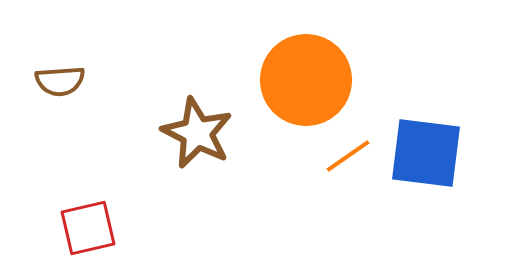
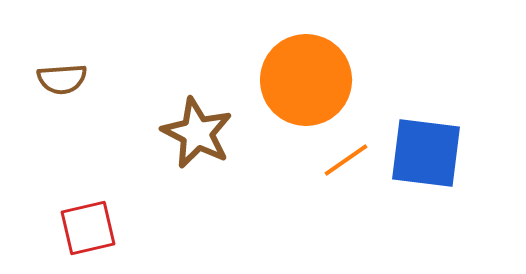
brown semicircle: moved 2 px right, 2 px up
orange line: moved 2 px left, 4 px down
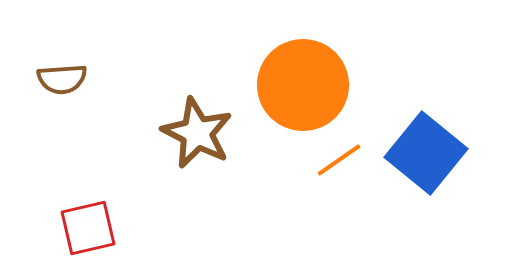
orange circle: moved 3 px left, 5 px down
blue square: rotated 32 degrees clockwise
orange line: moved 7 px left
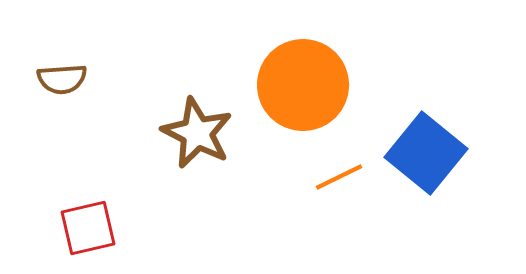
orange line: moved 17 px down; rotated 9 degrees clockwise
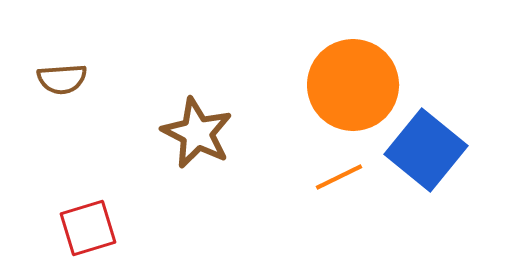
orange circle: moved 50 px right
blue square: moved 3 px up
red square: rotated 4 degrees counterclockwise
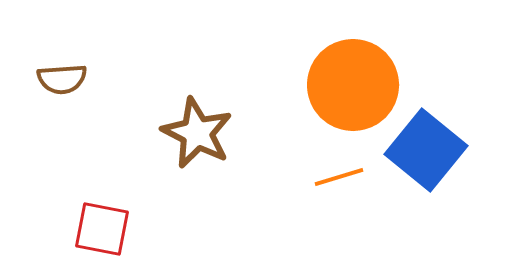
orange line: rotated 9 degrees clockwise
red square: moved 14 px right, 1 px down; rotated 28 degrees clockwise
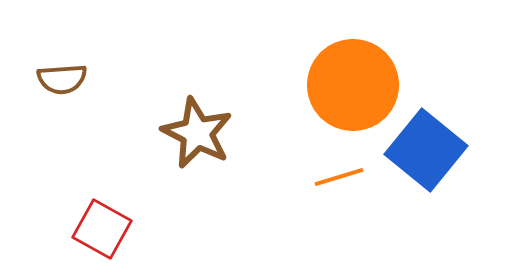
red square: rotated 18 degrees clockwise
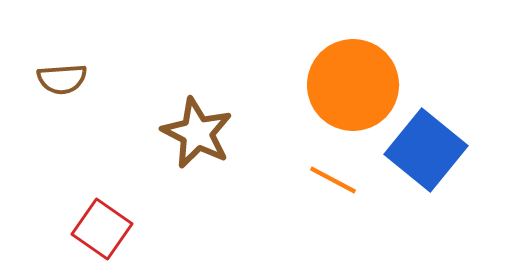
orange line: moved 6 px left, 3 px down; rotated 45 degrees clockwise
red square: rotated 6 degrees clockwise
